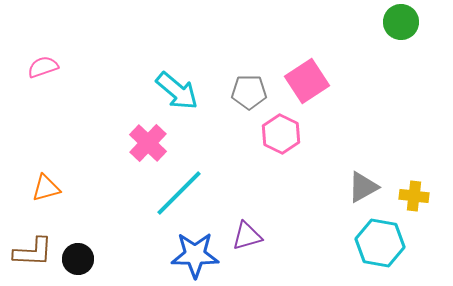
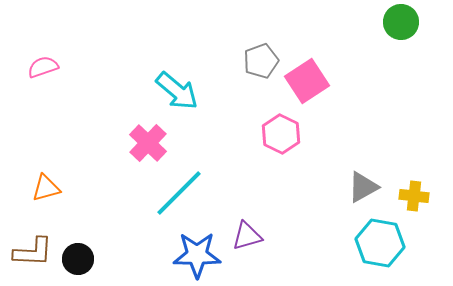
gray pentagon: moved 12 px right, 31 px up; rotated 20 degrees counterclockwise
blue star: moved 2 px right
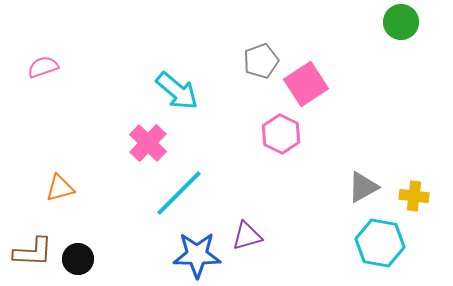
pink square: moved 1 px left, 3 px down
orange triangle: moved 14 px right
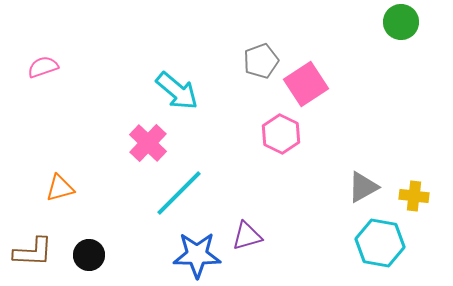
black circle: moved 11 px right, 4 px up
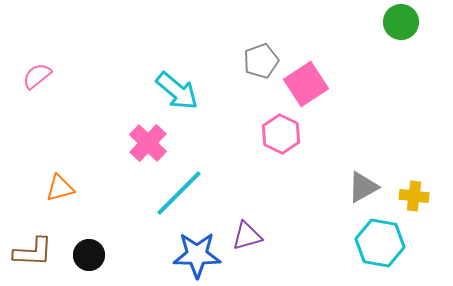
pink semicircle: moved 6 px left, 9 px down; rotated 20 degrees counterclockwise
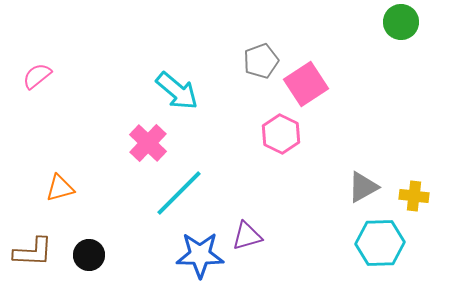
cyan hexagon: rotated 12 degrees counterclockwise
blue star: moved 3 px right
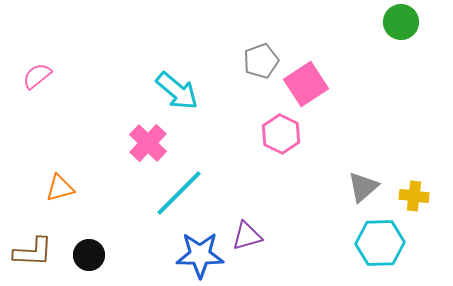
gray triangle: rotated 12 degrees counterclockwise
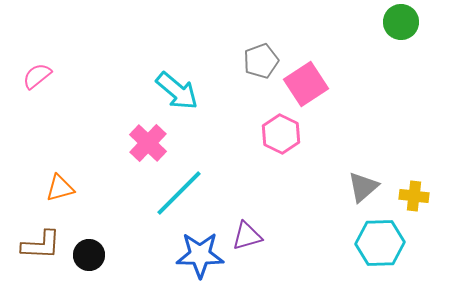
brown L-shape: moved 8 px right, 7 px up
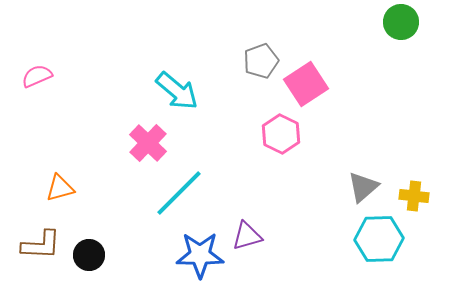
pink semicircle: rotated 16 degrees clockwise
cyan hexagon: moved 1 px left, 4 px up
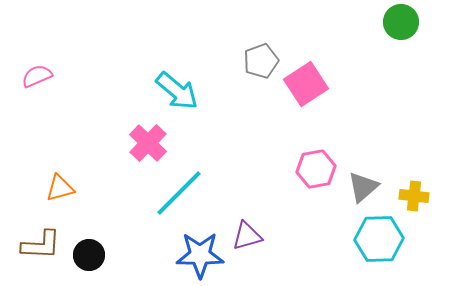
pink hexagon: moved 35 px right, 35 px down; rotated 24 degrees clockwise
